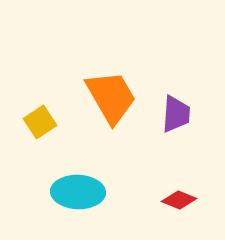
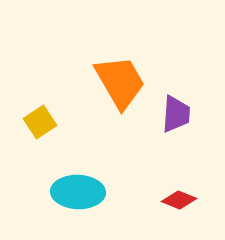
orange trapezoid: moved 9 px right, 15 px up
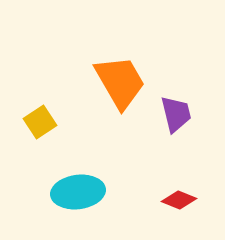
purple trapezoid: rotated 18 degrees counterclockwise
cyan ellipse: rotated 9 degrees counterclockwise
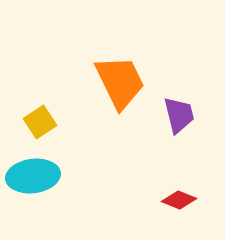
orange trapezoid: rotated 4 degrees clockwise
purple trapezoid: moved 3 px right, 1 px down
cyan ellipse: moved 45 px left, 16 px up
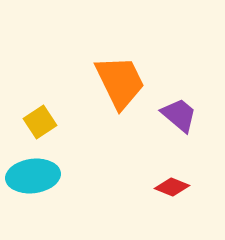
purple trapezoid: rotated 36 degrees counterclockwise
red diamond: moved 7 px left, 13 px up
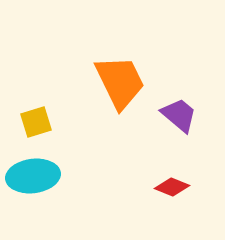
yellow square: moved 4 px left; rotated 16 degrees clockwise
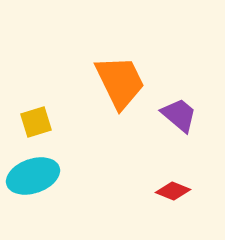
cyan ellipse: rotated 12 degrees counterclockwise
red diamond: moved 1 px right, 4 px down
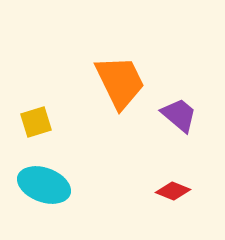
cyan ellipse: moved 11 px right, 9 px down; rotated 39 degrees clockwise
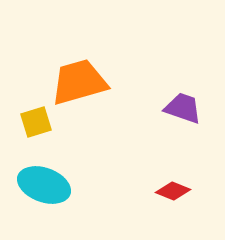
orange trapezoid: moved 41 px left; rotated 80 degrees counterclockwise
purple trapezoid: moved 4 px right, 7 px up; rotated 21 degrees counterclockwise
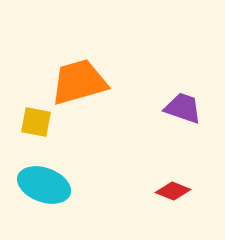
yellow square: rotated 28 degrees clockwise
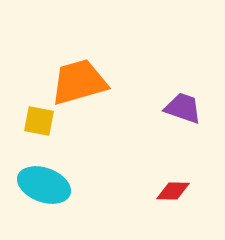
yellow square: moved 3 px right, 1 px up
red diamond: rotated 20 degrees counterclockwise
